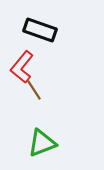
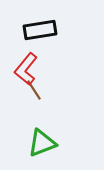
black rectangle: rotated 28 degrees counterclockwise
red L-shape: moved 4 px right, 2 px down
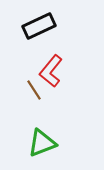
black rectangle: moved 1 px left, 4 px up; rotated 16 degrees counterclockwise
red L-shape: moved 25 px right, 2 px down
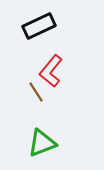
brown line: moved 2 px right, 2 px down
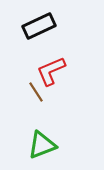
red L-shape: rotated 28 degrees clockwise
green triangle: moved 2 px down
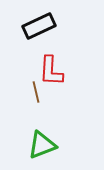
red L-shape: rotated 64 degrees counterclockwise
brown line: rotated 20 degrees clockwise
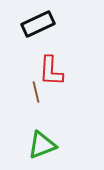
black rectangle: moved 1 px left, 2 px up
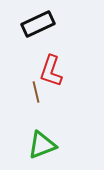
red L-shape: rotated 16 degrees clockwise
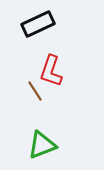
brown line: moved 1 px left, 1 px up; rotated 20 degrees counterclockwise
